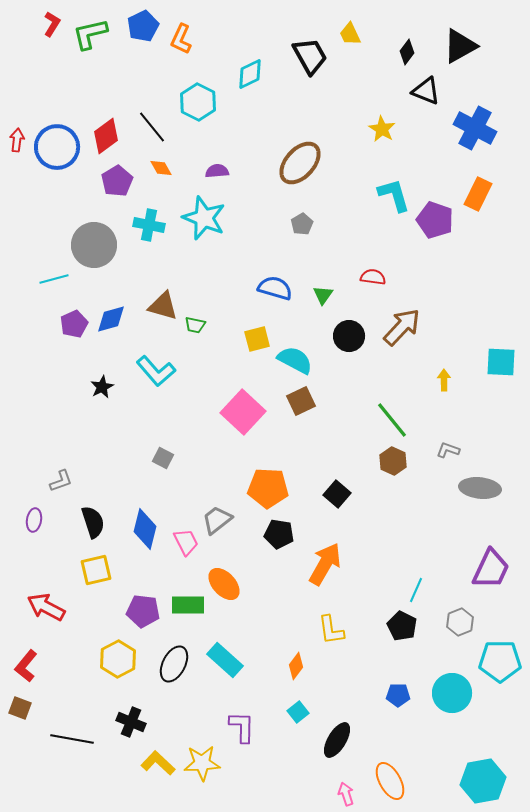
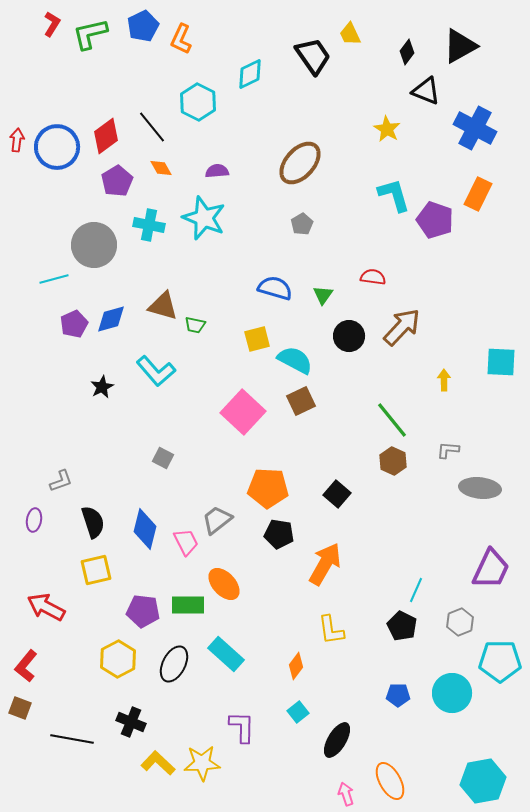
black trapezoid at (310, 56): moved 3 px right; rotated 6 degrees counterclockwise
yellow star at (382, 129): moved 5 px right
gray L-shape at (448, 450): rotated 15 degrees counterclockwise
cyan rectangle at (225, 660): moved 1 px right, 6 px up
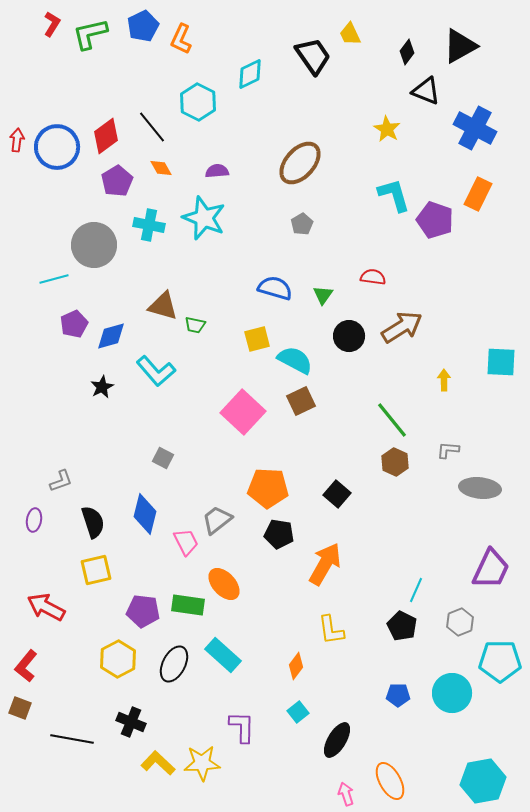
blue diamond at (111, 319): moved 17 px down
brown arrow at (402, 327): rotated 15 degrees clockwise
brown hexagon at (393, 461): moved 2 px right, 1 px down
blue diamond at (145, 529): moved 15 px up
green rectangle at (188, 605): rotated 8 degrees clockwise
cyan rectangle at (226, 654): moved 3 px left, 1 px down
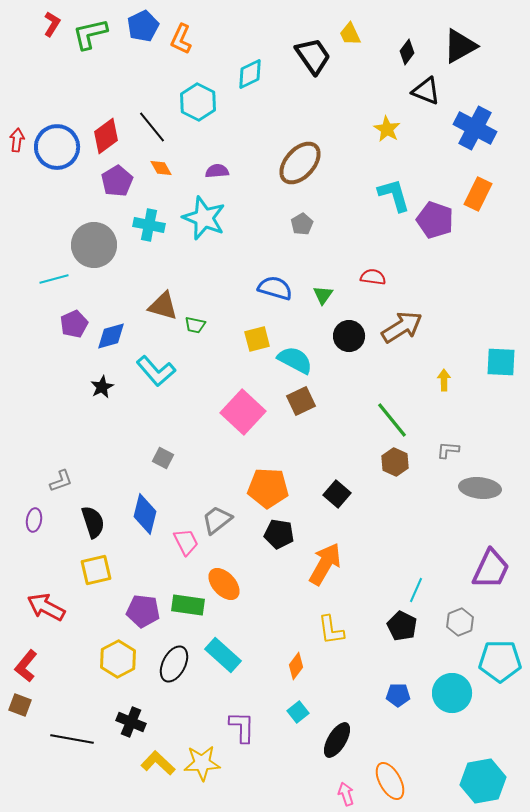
brown square at (20, 708): moved 3 px up
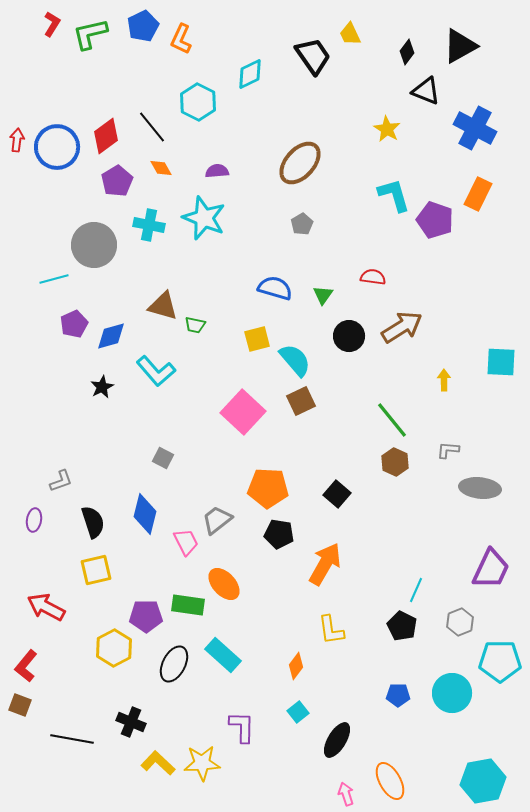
cyan semicircle at (295, 360): rotated 21 degrees clockwise
purple pentagon at (143, 611): moved 3 px right, 5 px down; rotated 8 degrees counterclockwise
yellow hexagon at (118, 659): moved 4 px left, 11 px up
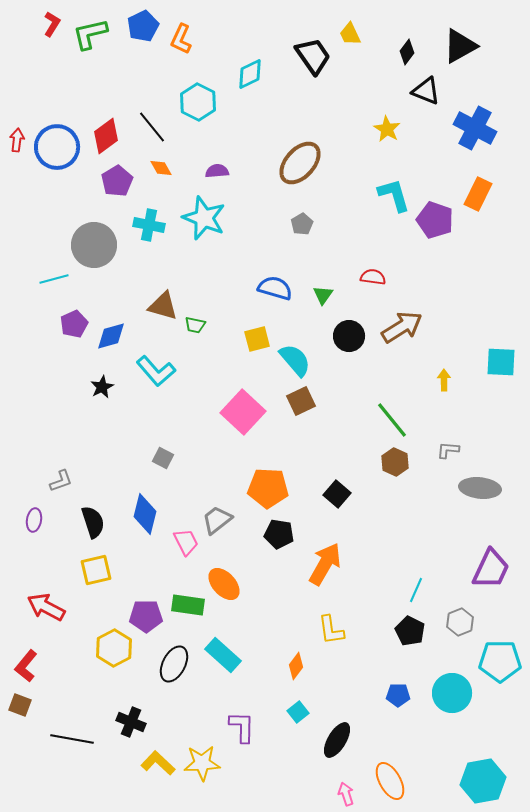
black pentagon at (402, 626): moved 8 px right, 5 px down
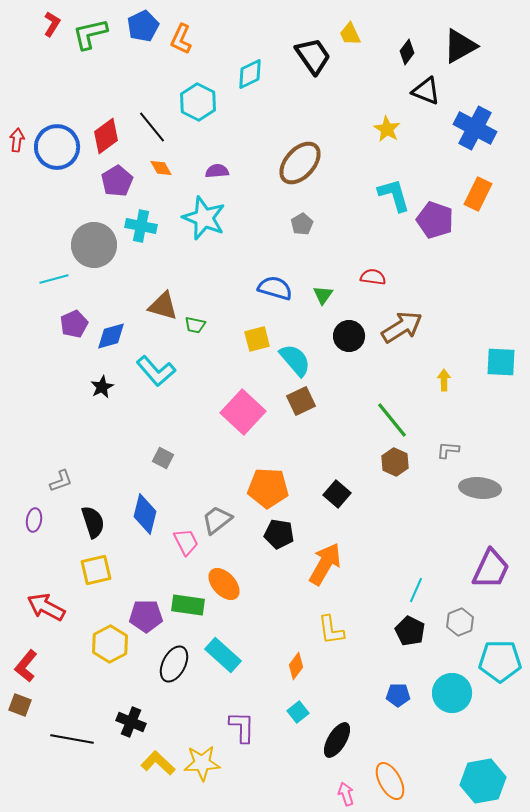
cyan cross at (149, 225): moved 8 px left, 1 px down
yellow hexagon at (114, 648): moved 4 px left, 4 px up
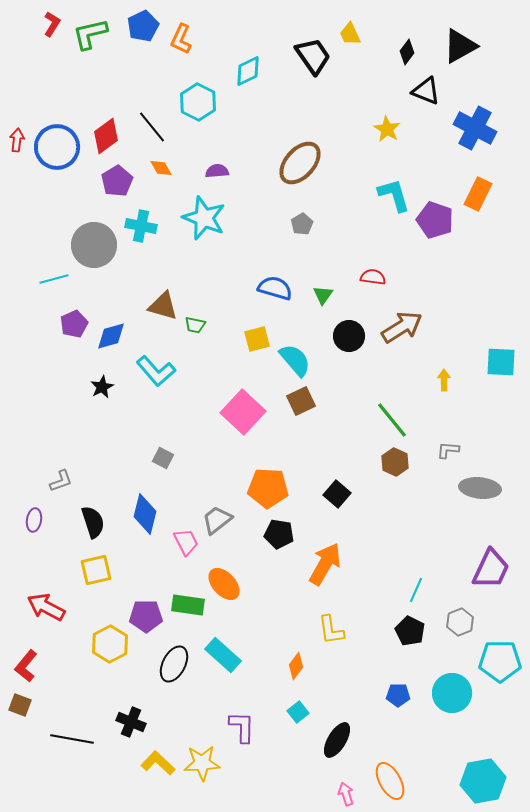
cyan diamond at (250, 74): moved 2 px left, 3 px up
